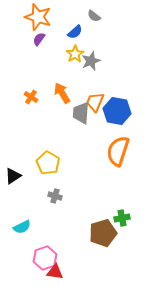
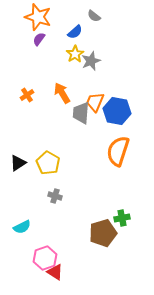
orange cross: moved 4 px left, 2 px up; rotated 24 degrees clockwise
black triangle: moved 5 px right, 13 px up
red triangle: rotated 24 degrees clockwise
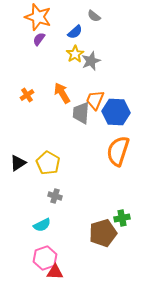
orange trapezoid: moved 2 px up
blue hexagon: moved 1 px left, 1 px down; rotated 8 degrees counterclockwise
cyan semicircle: moved 20 px right, 2 px up
red triangle: rotated 30 degrees counterclockwise
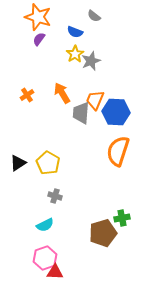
blue semicircle: rotated 63 degrees clockwise
cyan semicircle: moved 3 px right
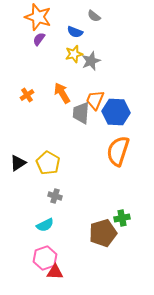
yellow star: moved 1 px left; rotated 18 degrees clockwise
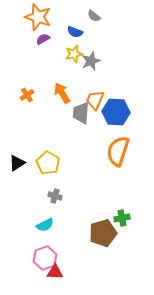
purple semicircle: moved 4 px right; rotated 24 degrees clockwise
black triangle: moved 1 px left
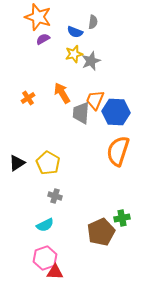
gray semicircle: moved 1 px left, 6 px down; rotated 120 degrees counterclockwise
orange cross: moved 1 px right, 3 px down
brown pentagon: moved 2 px left, 1 px up; rotated 8 degrees counterclockwise
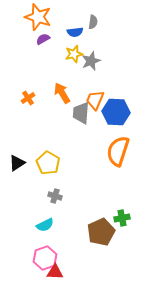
blue semicircle: rotated 28 degrees counterclockwise
